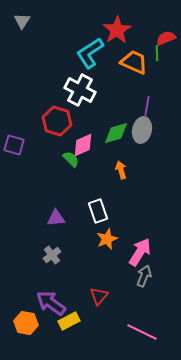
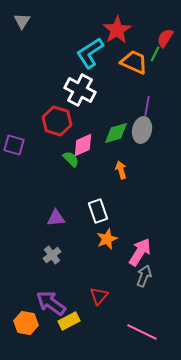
red semicircle: moved 1 px left; rotated 36 degrees counterclockwise
green line: moved 2 px left, 1 px down; rotated 28 degrees clockwise
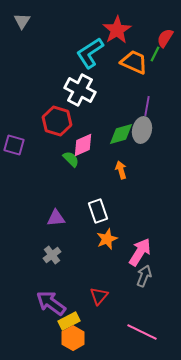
green diamond: moved 5 px right, 1 px down
orange hexagon: moved 47 px right, 15 px down; rotated 20 degrees clockwise
